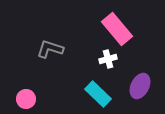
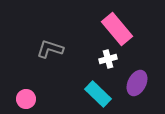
purple ellipse: moved 3 px left, 3 px up
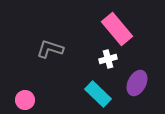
pink circle: moved 1 px left, 1 px down
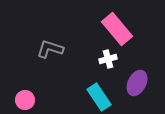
cyan rectangle: moved 1 px right, 3 px down; rotated 12 degrees clockwise
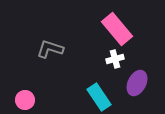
white cross: moved 7 px right
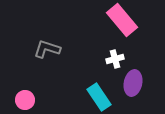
pink rectangle: moved 5 px right, 9 px up
gray L-shape: moved 3 px left
purple ellipse: moved 4 px left; rotated 15 degrees counterclockwise
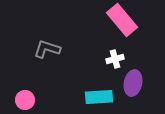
cyan rectangle: rotated 60 degrees counterclockwise
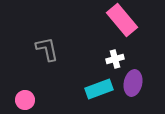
gray L-shape: rotated 60 degrees clockwise
cyan rectangle: moved 8 px up; rotated 16 degrees counterclockwise
